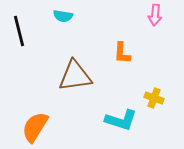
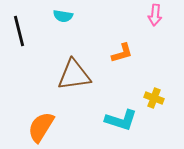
orange L-shape: rotated 110 degrees counterclockwise
brown triangle: moved 1 px left, 1 px up
orange semicircle: moved 6 px right
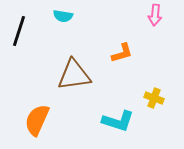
black line: rotated 32 degrees clockwise
cyan L-shape: moved 3 px left, 1 px down
orange semicircle: moved 4 px left, 7 px up; rotated 8 degrees counterclockwise
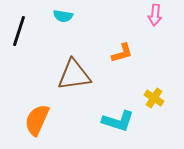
yellow cross: rotated 12 degrees clockwise
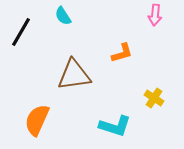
cyan semicircle: rotated 48 degrees clockwise
black line: moved 2 px right, 1 px down; rotated 12 degrees clockwise
cyan L-shape: moved 3 px left, 5 px down
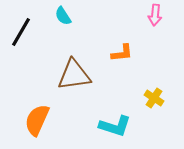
orange L-shape: rotated 10 degrees clockwise
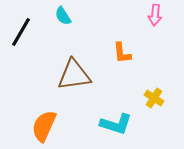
orange L-shape: rotated 90 degrees clockwise
orange semicircle: moved 7 px right, 6 px down
cyan L-shape: moved 1 px right, 2 px up
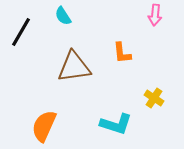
brown triangle: moved 8 px up
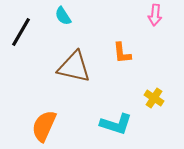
brown triangle: rotated 21 degrees clockwise
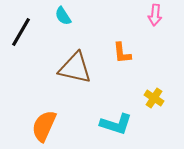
brown triangle: moved 1 px right, 1 px down
